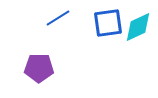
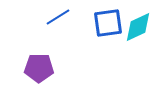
blue line: moved 1 px up
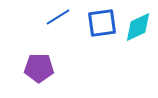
blue square: moved 6 px left
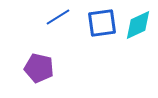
cyan diamond: moved 2 px up
purple pentagon: rotated 12 degrees clockwise
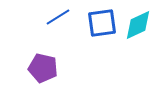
purple pentagon: moved 4 px right
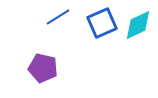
blue square: rotated 16 degrees counterclockwise
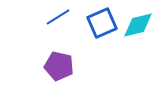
cyan diamond: rotated 12 degrees clockwise
purple pentagon: moved 16 px right, 2 px up
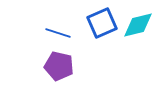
blue line: moved 16 px down; rotated 50 degrees clockwise
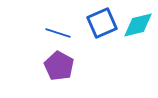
purple pentagon: rotated 16 degrees clockwise
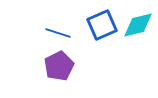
blue square: moved 2 px down
purple pentagon: rotated 16 degrees clockwise
